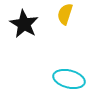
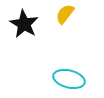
yellow semicircle: rotated 20 degrees clockwise
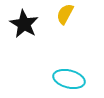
yellow semicircle: rotated 10 degrees counterclockwise
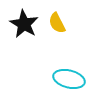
yellow semicircle: moved 8 px left, 9 px down; rotated 55 degrees counterclockwise
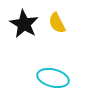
cyan ellipse: moved 16 px left, 1 px up
